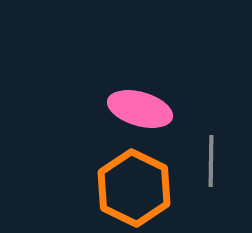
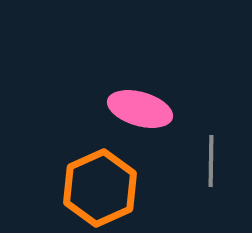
orange hexagon: moved 34 px left; rotated 10 degrees clockwise
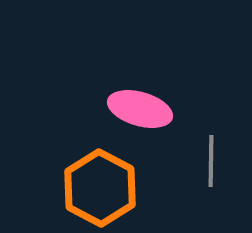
orange hexagon: rotated 8 degrees counterclockwise
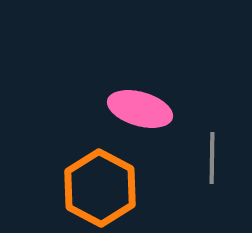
gray line: moved 1 px right, 3 px up
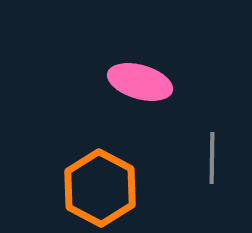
pink ellipse: moved 27 px up
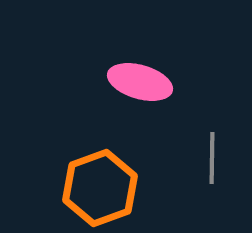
orange hexagon: rotated 12 degrees clockwise
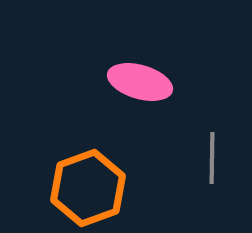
orange hexagon: moved 12 px left
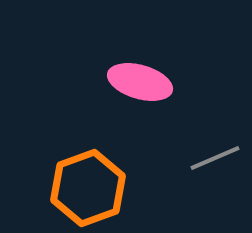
gray line: moved 3 px right; rotated 66 degrees clockwise
